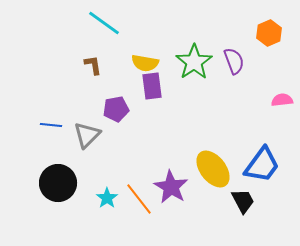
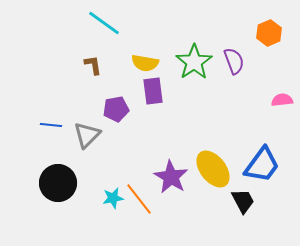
purple rectangle: moved 1 px right, 5 px down
purple star: moved 10 px up
cyan star: moved 6 px right; rotated 25 degrees clockwise
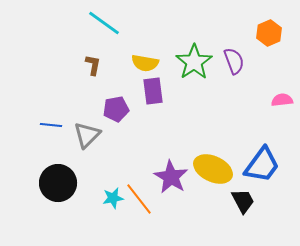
brown L-shape: rotated 20 degrees clockwise
yellow ellipse: rotated 27 degrees counterclockwise
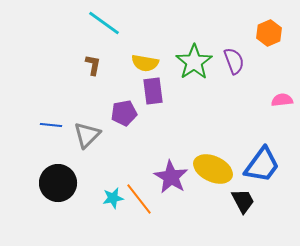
purple pentagon: moved 8 px right, 4 px down
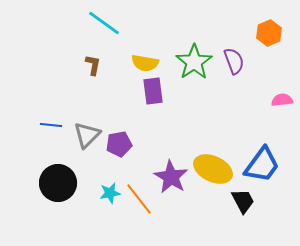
purple pentagon: moved 5 px left, 31 px down
cyan star: moved 3 px left, 5 px up
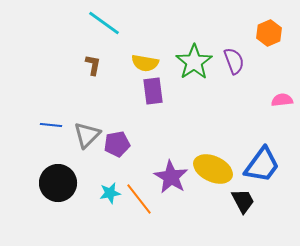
purple pentagon: moved 2 px left
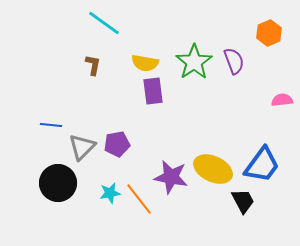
gray triangle: moved 5 px left, 12 px down
purple star: rotated 20 degrees counterclockwise
